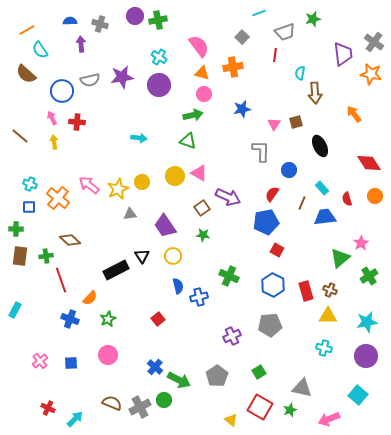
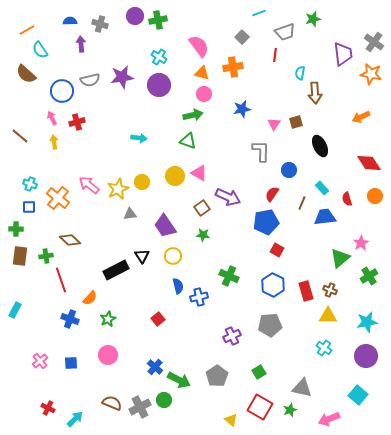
orange arrow at (354, 114): moved 7 px right, 3 px down; rotated 78 degrees counterclockwise
red cross at (77, 122): rotated 21 degrees counterclockwise
cyan cross at (324, 348): rotated 21 degrees clockwise
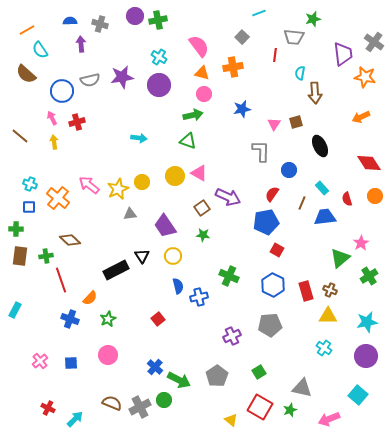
gray trapezoid at (285, 32): moved 9 px right, 5 px down; rotated 25 degrees clockwise
orange star at (371, 74): moved 6 px left, 3 px down
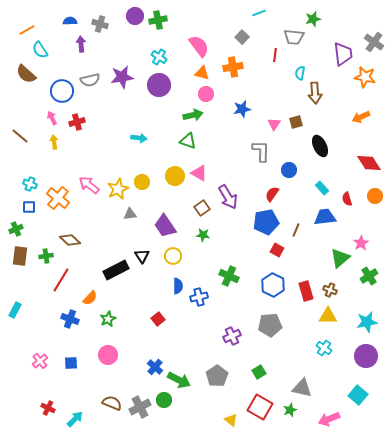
pink circle at (204, 94): moved 2 px right
purple arrow at (228, 197): rotated 35 degrees clockwise
brown line at (302, 203): moved 6 px left, 27 px down
green cross at (16, 229): rotated 24 degrees counterclockwise
red line at (61, 280): rotated 50 degrees clockwise
blue semicircle at (178, 286): rotated 14 degrees clockwise
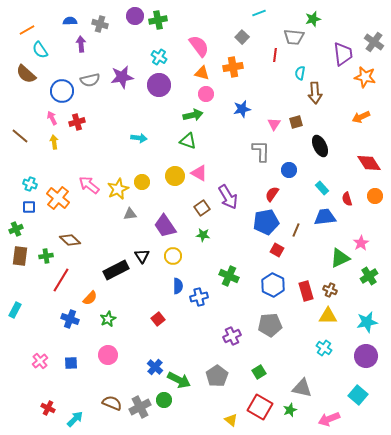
green triangle at (340, 258): rotated 15 degrees clockwise
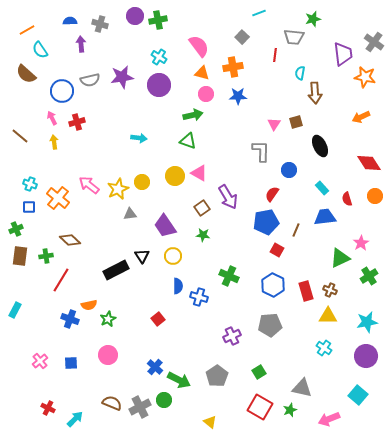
blue star at (242, 109): moved 4 px left, 13 px up; rotated 12 degrees clockwise
blue cross at (199, 297): rotated 30 degrees clockwise
orange semicircle at (90, 298): moved 1 px left, 7 px down; rotated 35 degrees clockwise
yellow triangle at (231, 420): moved 21 px left, 2 px down
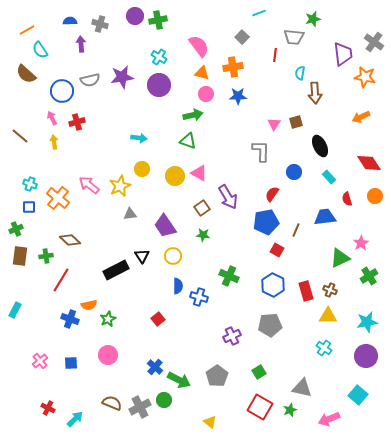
blue circle at (289, 170): moved 5 px right, 2 px down
yellow circle at (142, 182): moved 13 px up
cyan rectangle at (322, 188): moved 7 px right, 11 px up
yellow star at (118, 189): moved 2 px right, 3 px up
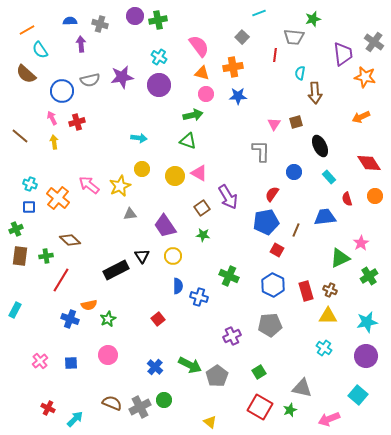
green arrow at (179, 380): moved 11 px right, 15 px up
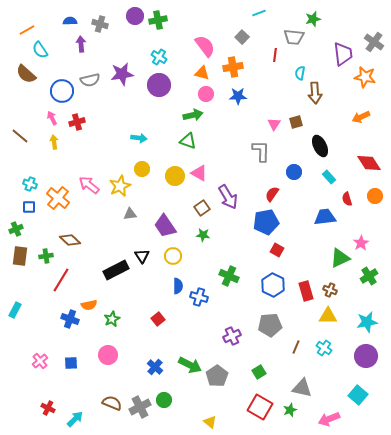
pink semicircle at (199, 46): moved 6 px right
purple star at (122, 77): moved 3 px up
brown line at (296, 230): moved 117 px down
green star at (108, 319): moved 4 px right
